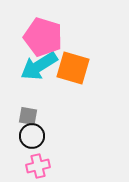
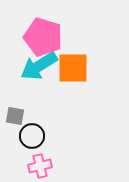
orange square: rotated 16 degrees counterclockwise
gray square: moved 13 px left
pink cross: moved 2 px right
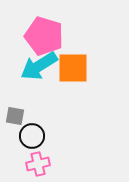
pink pentagon: moved 1 px right, 1 px up
pink cross: moved 2 px left, 2 px up
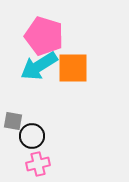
gray square: moved 2 px left, 5 px down
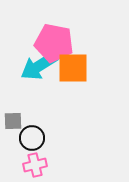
pink pentagon: moved 10 px right, 7 px down; rotated 6 degrees counterclockwise
gray square: rotated 12 degrees counterclockwise
black circle: moved 2 px down
pink cross: moved 3 px left, 1 px down
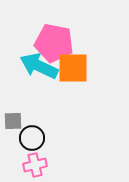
cyan arrow: rotated 57 degrees clockwise
